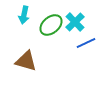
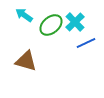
cyan arrow: rotated 114 degrees clockwise
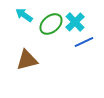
green ellipse: moved 1 px up
blue line: moved 2 px left, 1 px up
brown triangle: moved 1 px right, 1 px up; rotated 30 degrees counterclockwise
